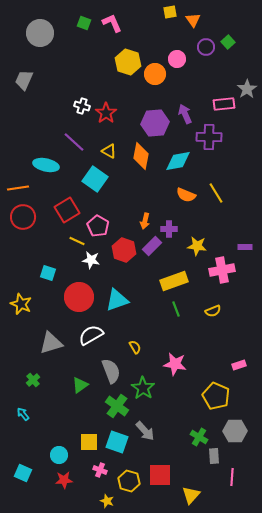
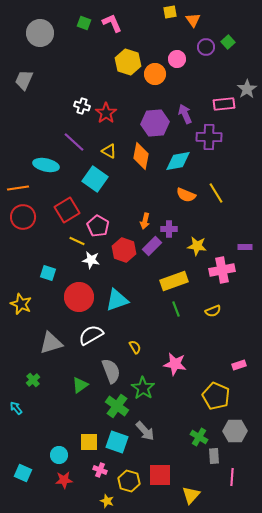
cyan arrow at (23, 414): moved 7 px left, 6 px up
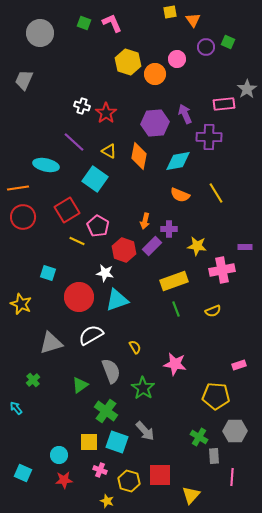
green square at (228, 42): rotated 24 degrees counterclockwise
orange diamond at (141, 156): moved 2 px left
orange semicircle at (186, 195): moved 6 px left
white star at (91, 260): moved 14 px right, 13 px down
yellow pentagon at (216, 396): rotated 20 degrees counterclockwise
green cross at (117, 406): moved 11 px left, 5 px down
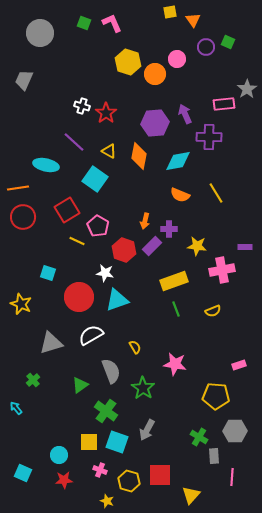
gray arrow at (145, 431): moved 2 px right, 1 px up; rotated 70 degrees clockwise
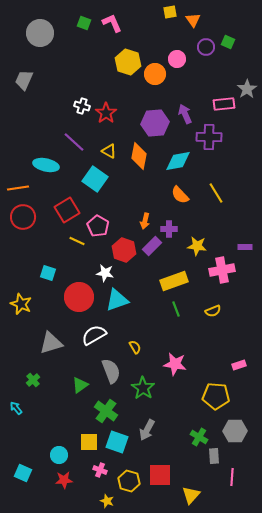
orange semicircle at (180, 195): rotated 24 degrees clockwise
white semicircle at (91, 335): moved 3 px right
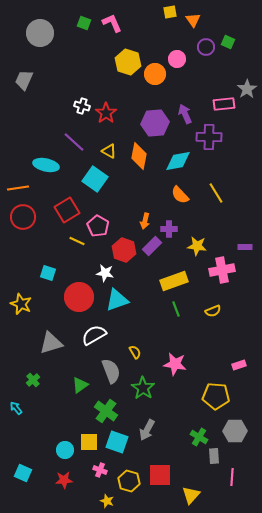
yellow semicircle at (135, 347): moved 5 px down
cyan circle at (59, 455): moved 6 px right, 5 px up
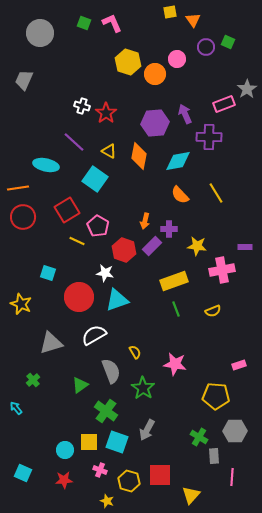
pink rectangle at (224, 104): rotated 15 degrees counterclockwise
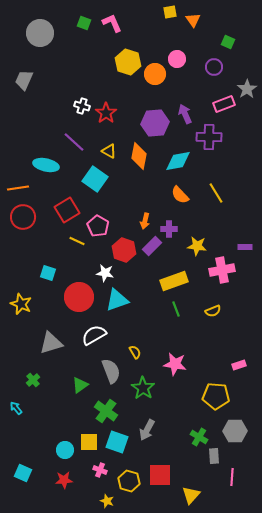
purple circle at (206, 47): moved 8 px right, 20 px down
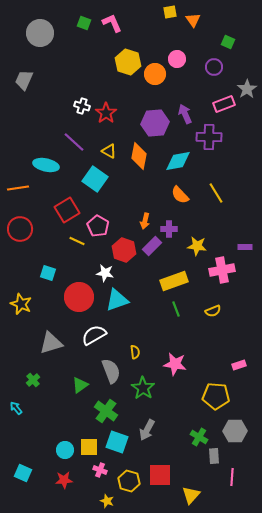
red circle at (23, 217): moved 3 px left, 12 px down
yellow semicircle at (135, 352): rotated 24 degrees clockwise
yellow square at (89, 442): moved 5 px down
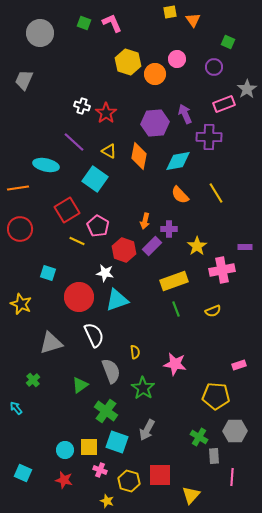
yellow star at (197, 246): rotated 30 degrees clockwise
white semicircle at (94, 335): rotated 95 degrees clockwise
red star at (64, 480): rotated 18 degrees clockwise
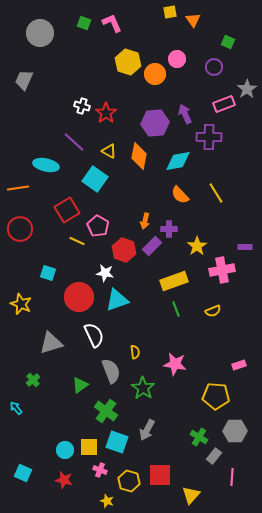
gray rectangle at (214, 456): rotated 42 degrees clockwise
